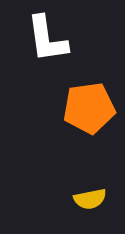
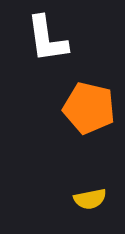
orange pentagon: rotated 21 degrees clockwise
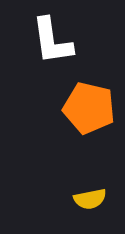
white L-shape: moved 5 px right, 2 px down
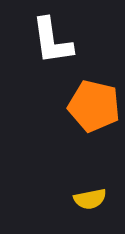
orange pentagon: moved 5 px right, 2 px up
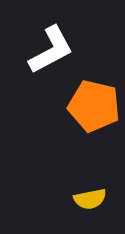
white L-shape: moved 1 px left, 9 px down; rotated 110 degrees counterclockwise
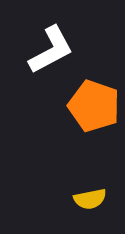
orange pentagon: rotated 6 degrees clockwise
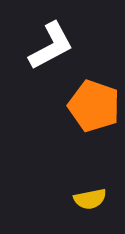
white L-shape: moved 4 px up
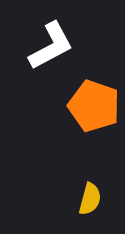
yellow semicircle: rotated 64 degrees counterclockwise
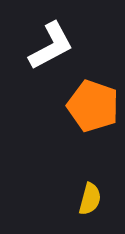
orange pentagon: moved 1 px left
